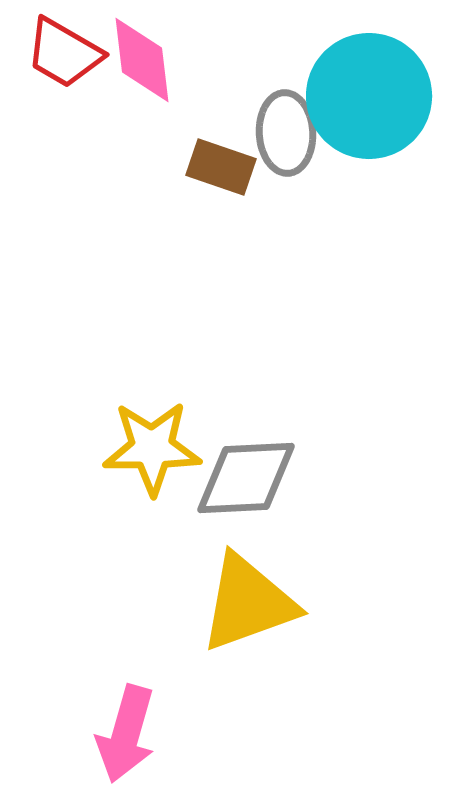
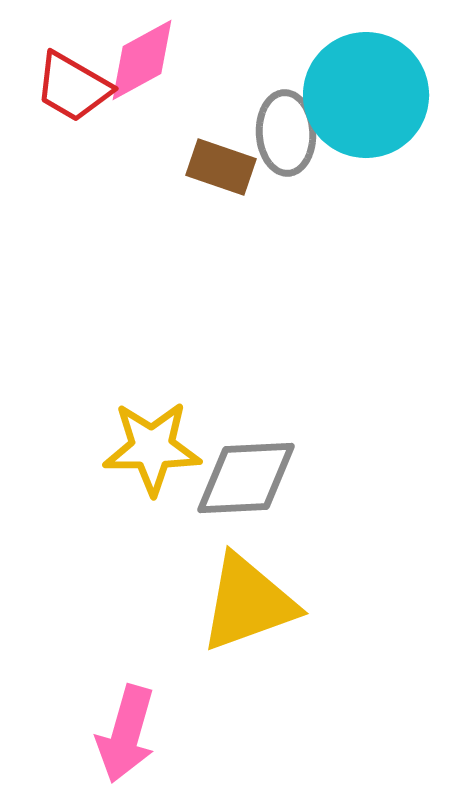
red trapezoid: moved 9 px right, 34 px down
pink diamond: rotated 68 degrees clockwise
cyan circle: moved 3 px left, 1 px up
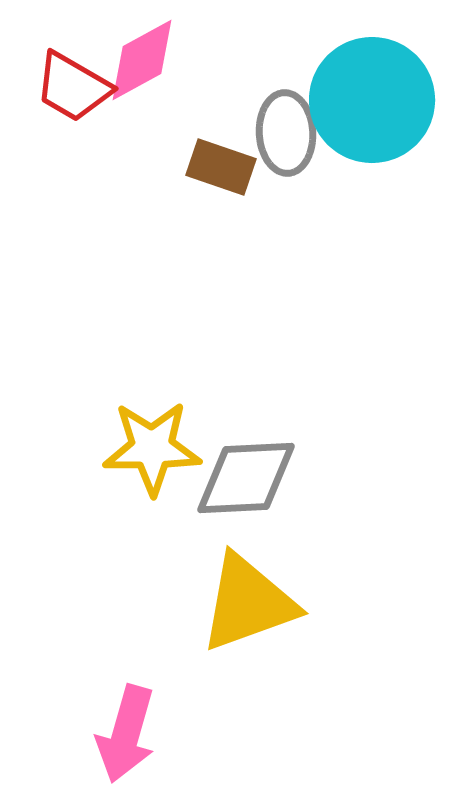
cyan circle: moved 6 px right, 5 px down
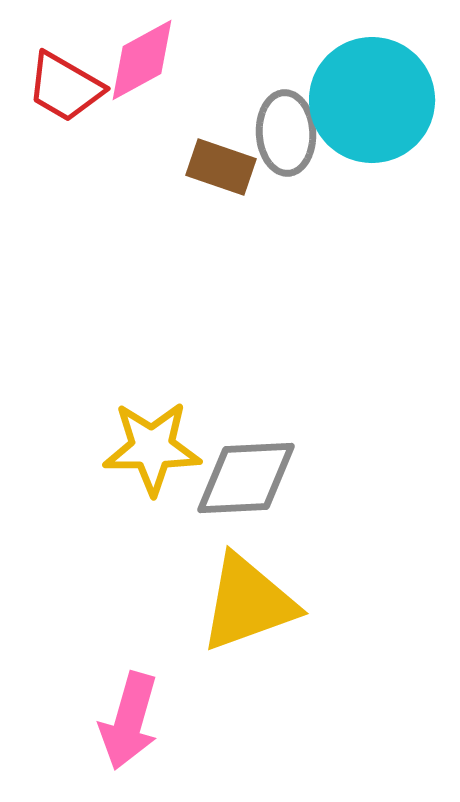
red trapezoid: moved 8 px left
pink arrow: moved 3 px right, 13 px up
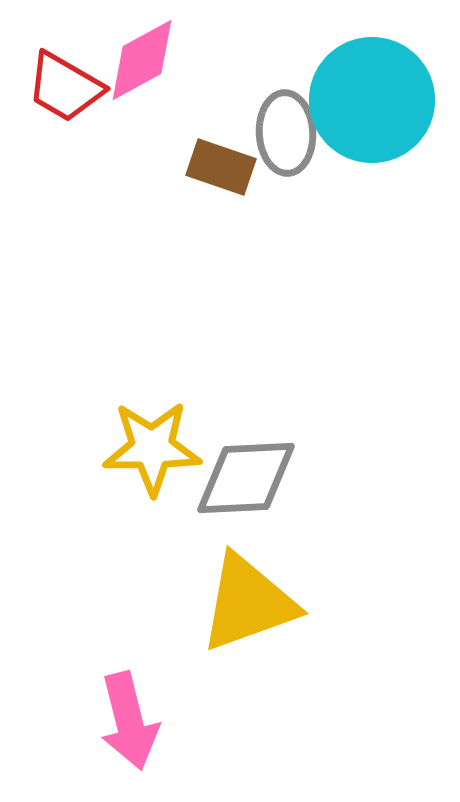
pink arrow: rotated 30 degrees counterclockwise
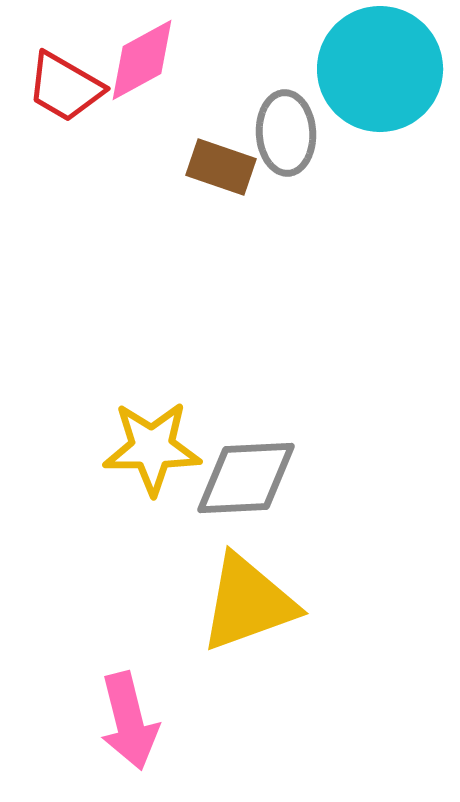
cyan circle: moved 8 px right, 31 px up
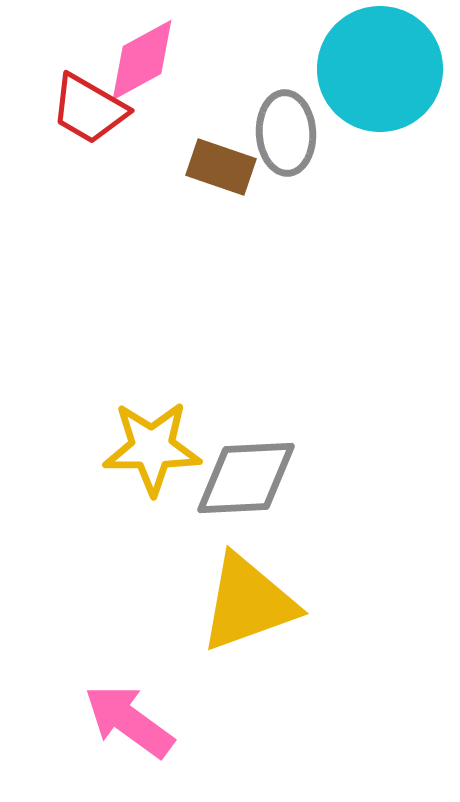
red trapezoid: moved 24 px right, 22 px down
pink arrow: rotated 140 degrees clockwise
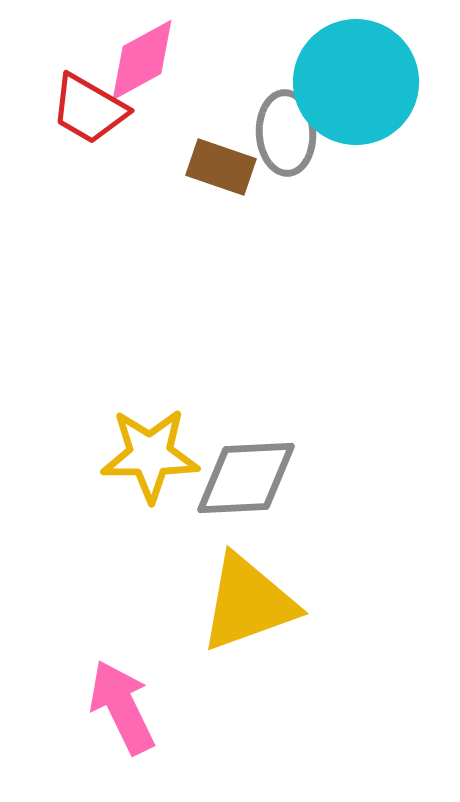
cyan circle: moved 24 px left, 13 px down
yellow star: moved 2 px left, 7 px down
pink arrow: moved 7 px left, 14 px up; rotated 28 degrees clockwise
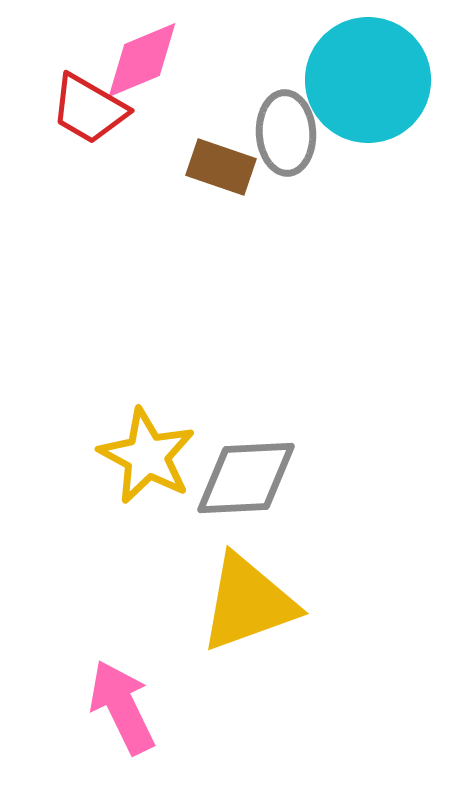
pink diamond: rotated 6 degrees clockwise
cyan circle: moved 12 px right, 2 px up
yellow star: moved 3 px left, 1 px down; rotated 28 degrees clockwise
